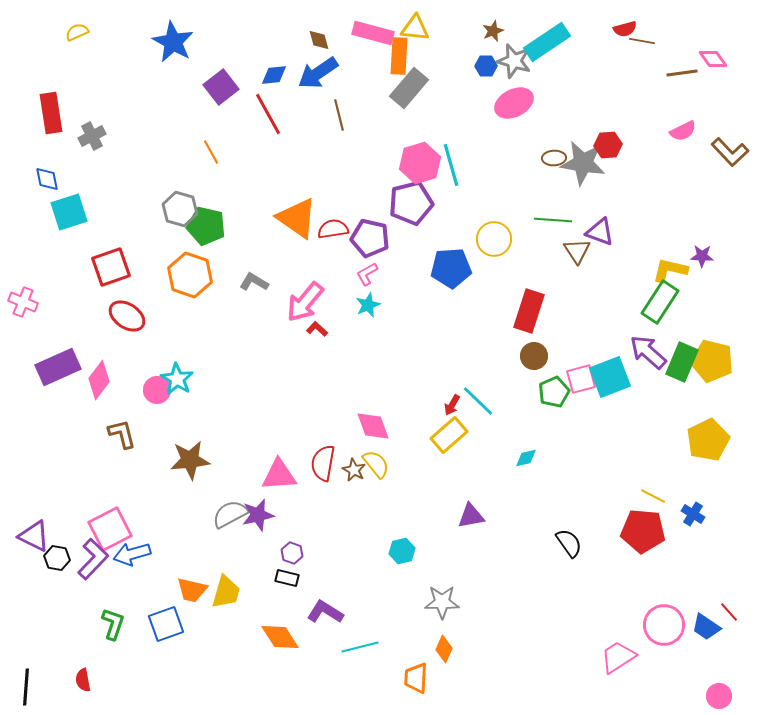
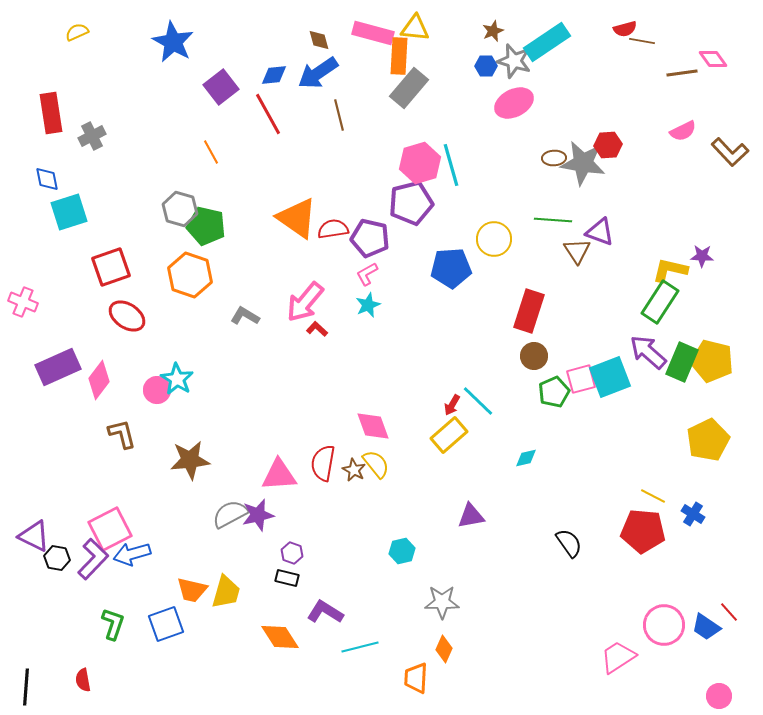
gray L-shape at (254, 282): moved 9 px left, 34 px down
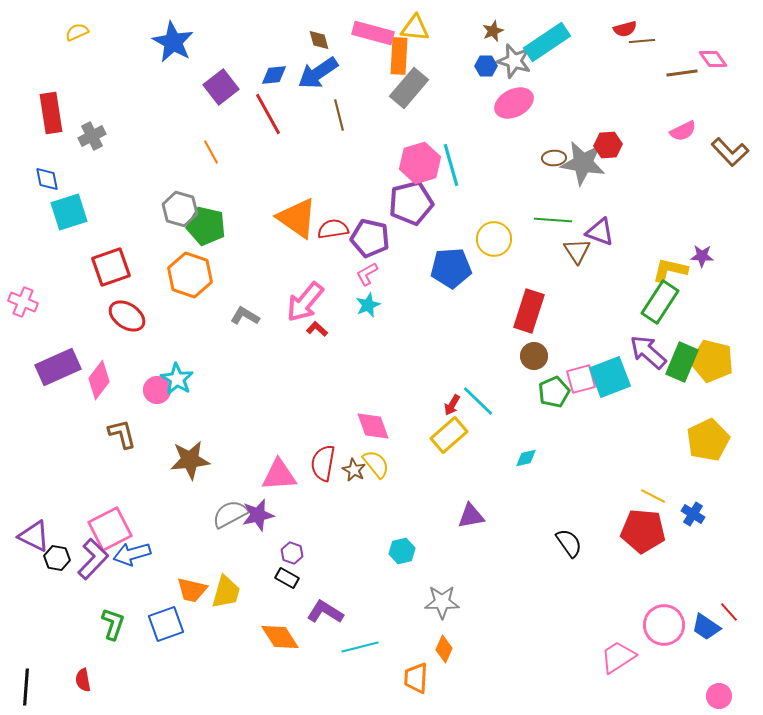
brown line at (642, 41): rotated 15 degrees counterclockwise
black rectangle at (287, 578): rotated 15 degrees clockwise
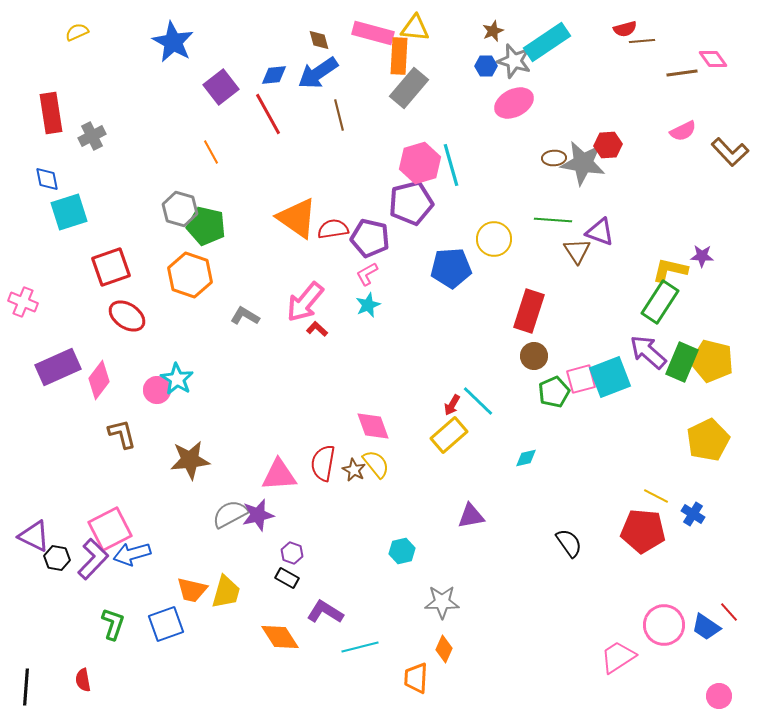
yellow line at (653, 496): moved 3 px right
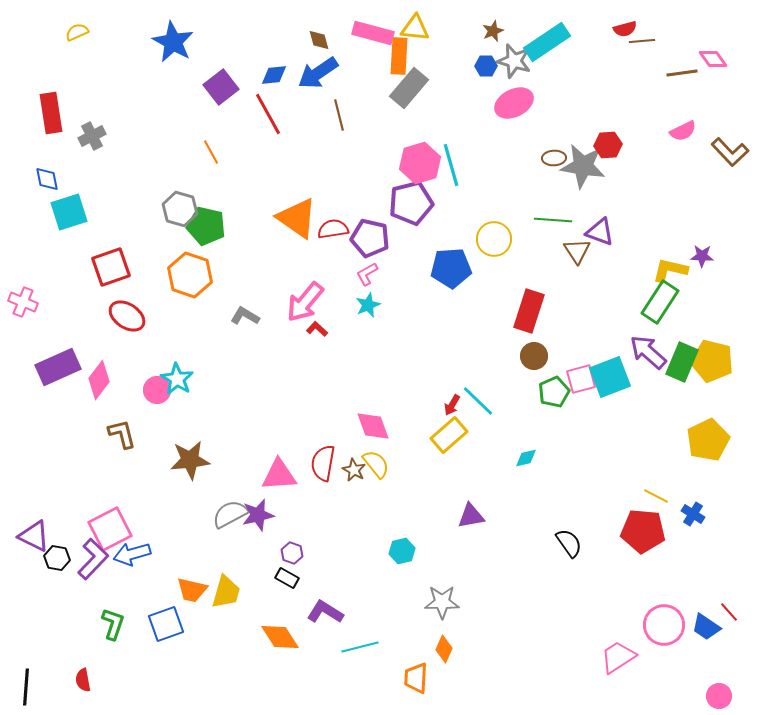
gray star at (583, 163): moved 3 px down
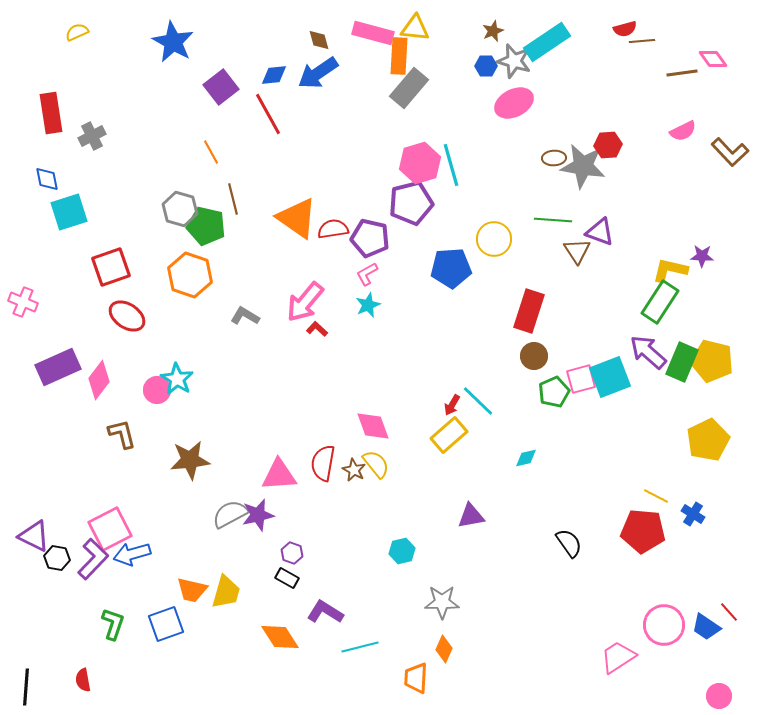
brown line at (339, 115): moved 106 px left, 84 px down
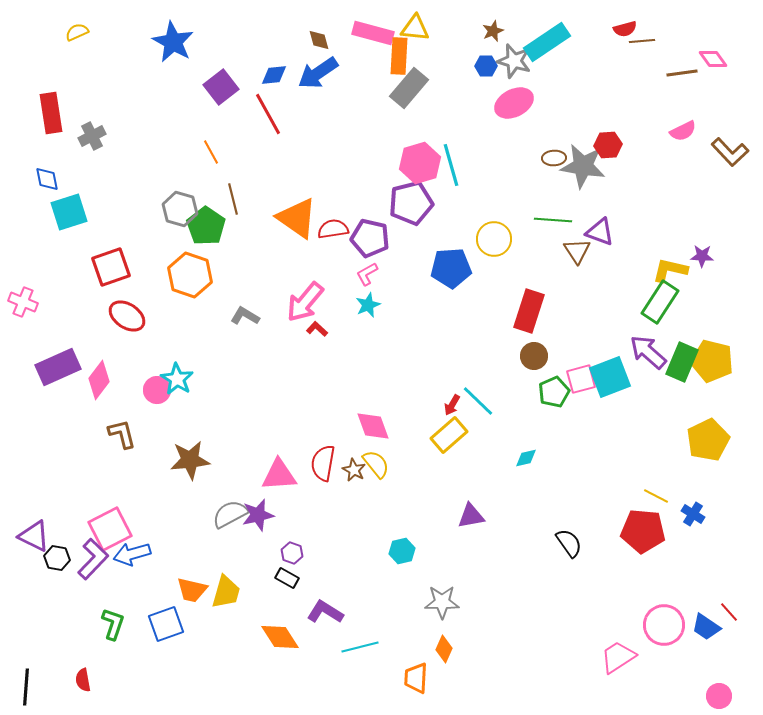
green pentagon at (206, 226): rotated 21 degrees clockwise
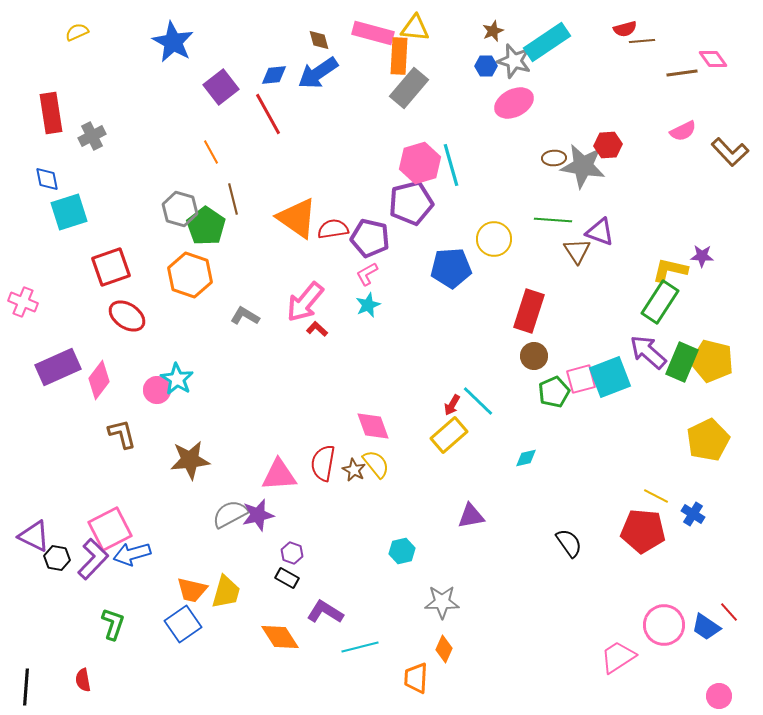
blue square at (166, 624): moved 17 px right; rotated 15 degrees counterclockwise
